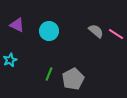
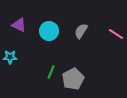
purple triangle: moved 2 px right
gray semicircle: moved 15 px left; rotated 98 degrees counterclockwise
cyan star: moved 3 px up; rotated 24 degrees clockwise
green line: moved 2 px right, 2 px up
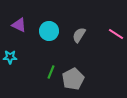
gray semicircle: moved 2 px left, 4 px down
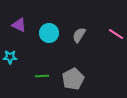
cyan circle: moved 2 px down
green line: moved 9 px left, 4 px down; rotated 64 degrees clockwise
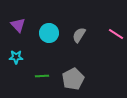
purple triangle: moved 1 px left; rotated 21 degrees clockwise
cyan star: moved 6 px right
